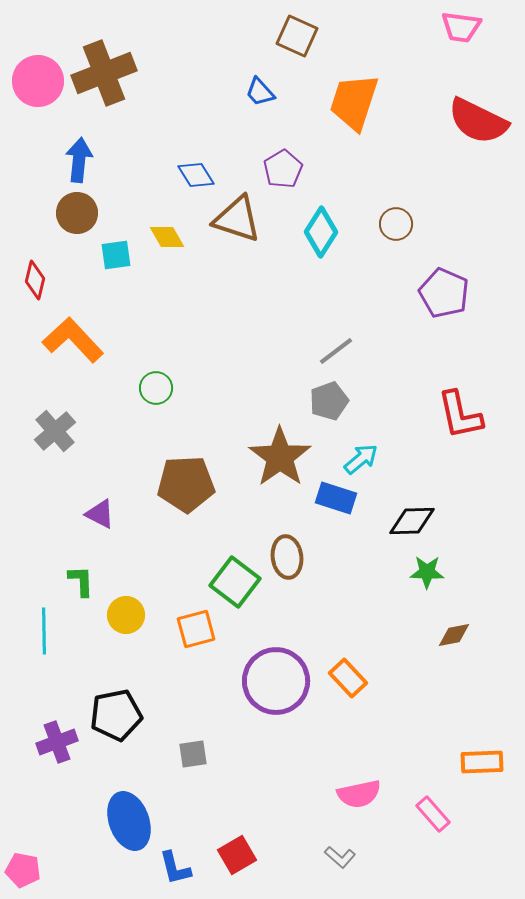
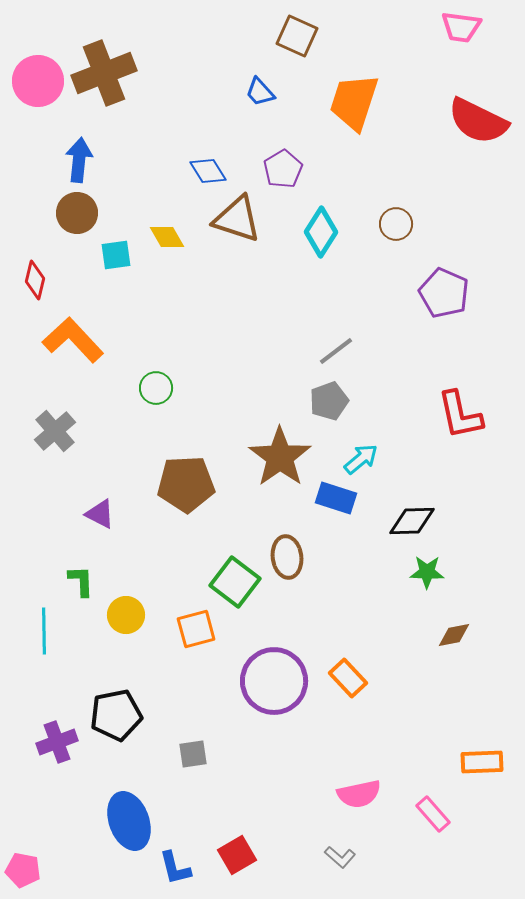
blue diamond at (196, 175): moved 12 px right, 4 px up
purple circle at (276, 681): moved 2 px left
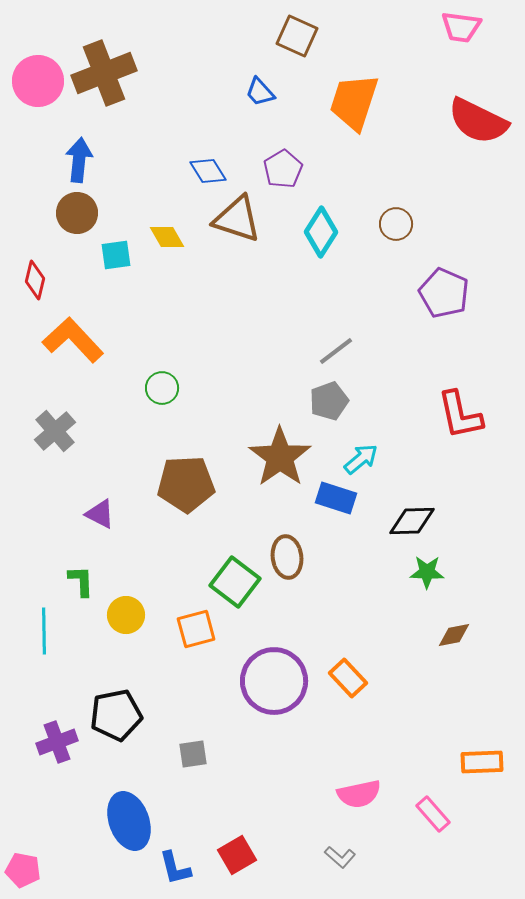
green circle at (156, 388): moved 6 px right
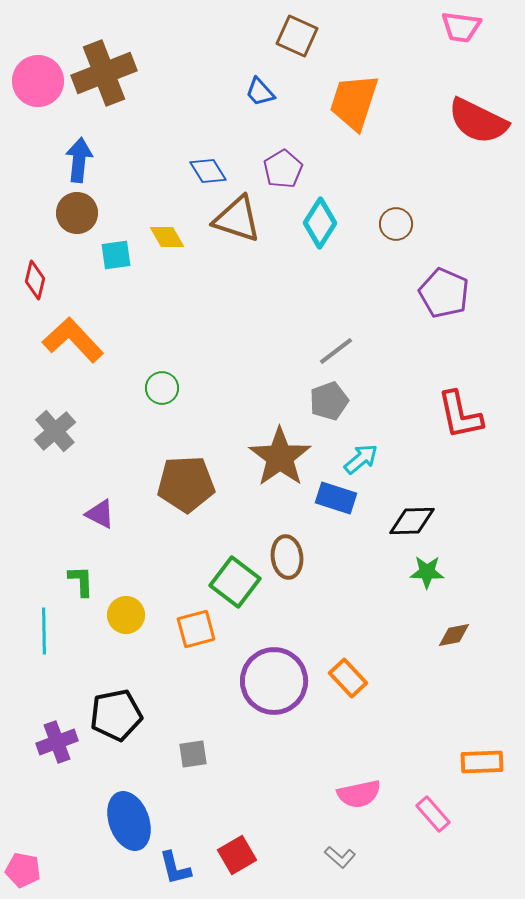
cyan diamond at (321, 232): moved 1 px left, 9 px up
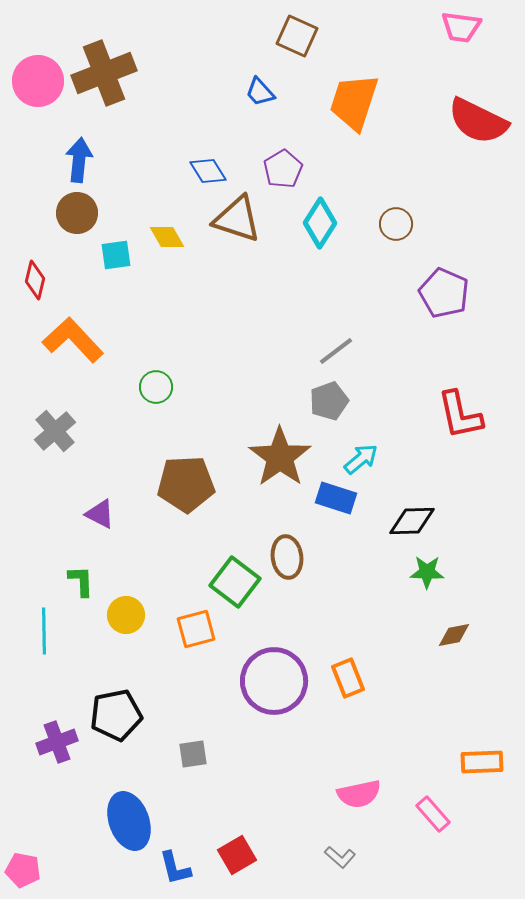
green circle at (162, 388): moved 6 px left, 1 px up
orange rectangle at (348, 678): rotated 21 degrees clockwise
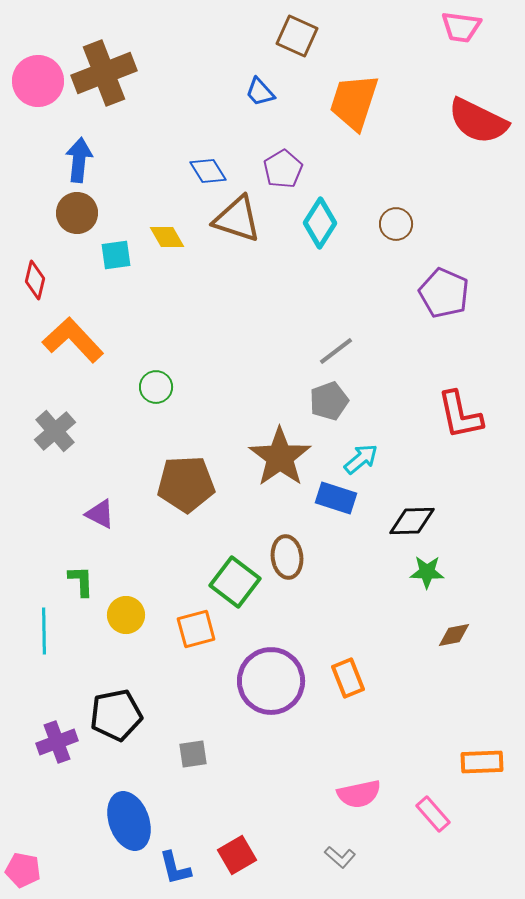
purple circle at (274, 681): moved 3 px left
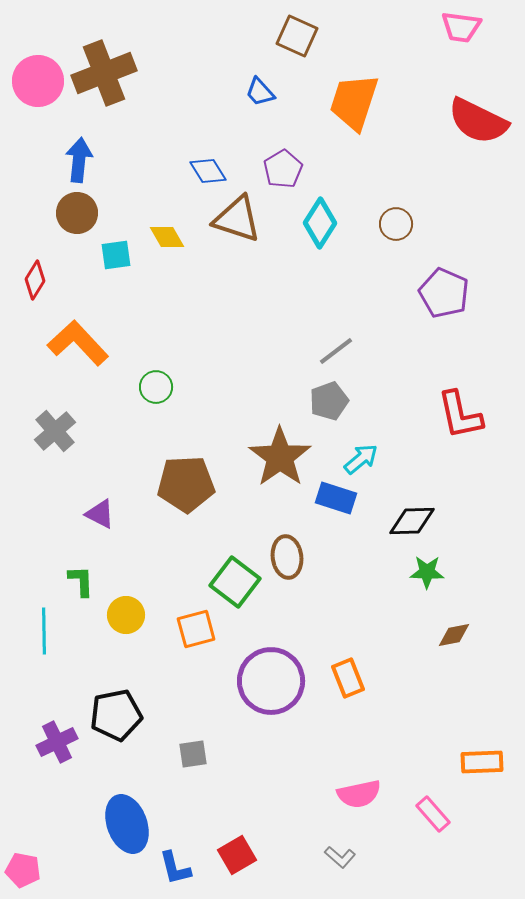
red diamond at (35, 280): rotated 18 degrees clockwise
orange L-shape at (73, 340): moved 5 px right, 3 px down
purple cross at (57, 742): rotated 6 degrees counterclockwise
blue ellipse at (129, 821): moved 2 px left, 3 px down
